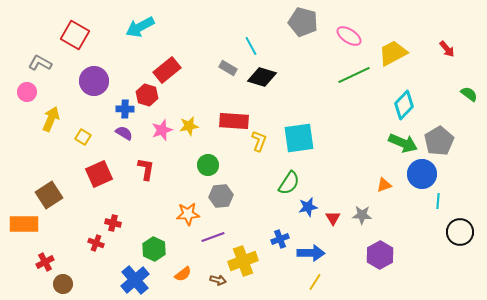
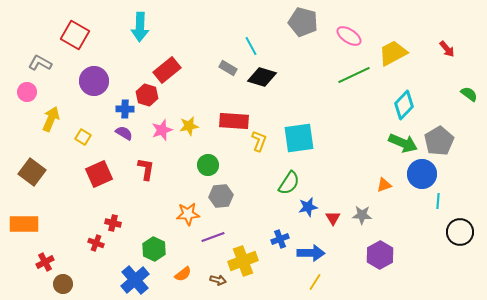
cyan arrow at (140, 27): rotated 60 degrees counterclockwise
brown square at (49, 195): moved 17 px left, 23 px up; rotated 20 degrees counterclockwise
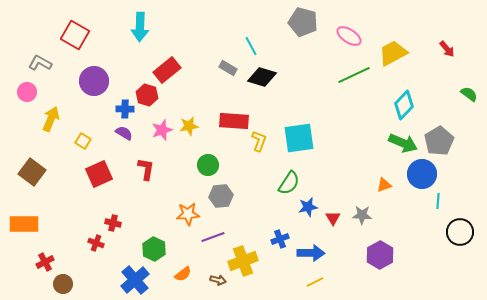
yellow square at (83, 137): moved 4 px down
yellow line at (315, 282): rotated 30 degrees clockwise
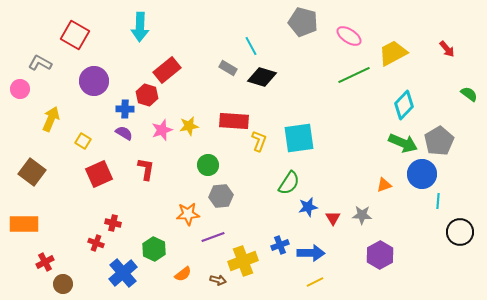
pink circle at (27, 92): moved 7 px left, 3 px up
blue cross at (280, 239): moved 6 px down
blue cross at (135, 280): moved 12 px left, 7 px up
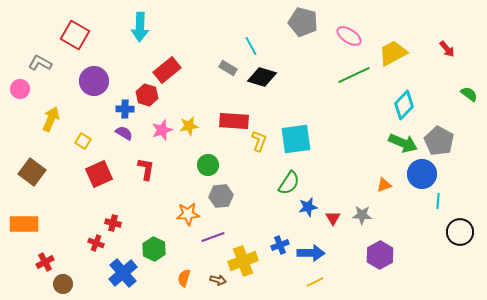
cyan square at (299, 138): moved 3 px left, 1 px down
gray pentagon at (439, 141): rotated 12 degrees counterclockwise
orange semicircle at (183, 274): moved 1 px right, 4 px down; rotated 144 degrees clockwise
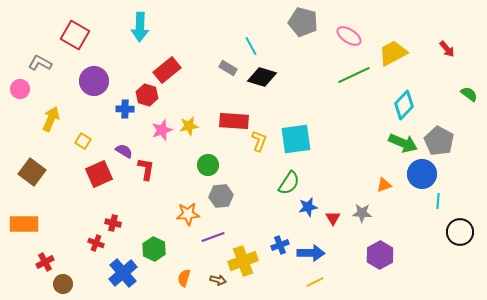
purple semicircle at (124, 133): moved 18 px down
gray star at (362, 215): moved 2 px up
